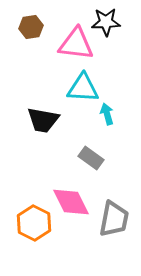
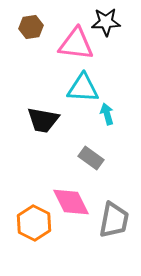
gray trapezoid: moved 1 px down
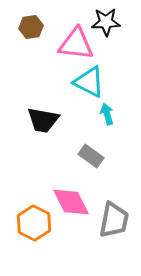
cyan triangle: moved 6 px right, 6 px up; rotated 24 degrees clockwise
gray rectangle: moved 2 px up
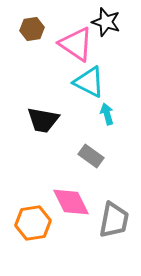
black star: rotated 20 degrees clockwise
brown hexagon: moved 1 px right, 2 px down
pink triangle: rotated 27 degrees clockwise
orange hexagon: moved 1 px left; rotated 24 degrees clockwise
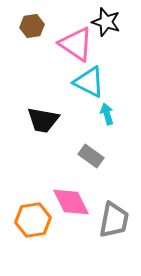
brown hexagon: moved 3 px up
orange hexagon: moved 3 px up
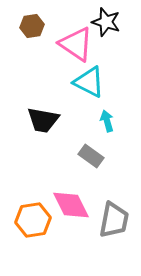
cyan arrow: moved 7 px down
pink diamond: moved 3 px down
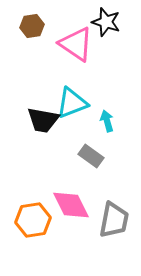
cyan triangle: moved 17 px left, 21 px down; rotated 48 degrees counterclockwise
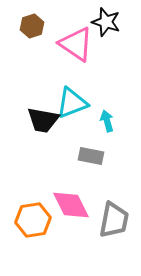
brown hexagon: rotated 10 degrees counterclockwise
gray rectangle: rotated 25 degrees counterclockwise
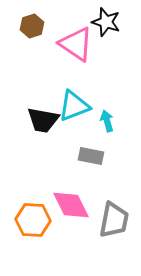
cyan triangle: moved 2 px right, 3 px down
orange hexagon: rotated 12 degrees clockwise
